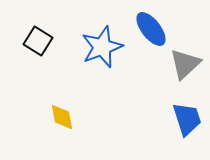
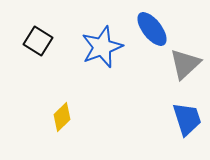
blue ellipse: moved 1 px right
yellow diamond: rotated 56 degrees clockwise
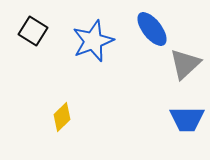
black square: moved 5 px left, 10 px up
blue star: moved 9 px left, 6 px up
blue trapezoid: rotated 108 degrees clockwise
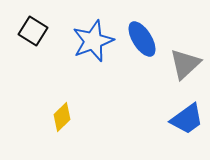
blue ellipse: moved 10 px left, 10 px down; rotated 6 degrees clockwise
blue trapezoid: rotated 36 degrees counterclockwise
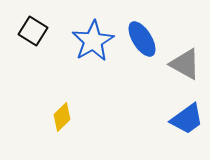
blue star: rotated 9 degrees counterclockwise
gray triangle: rotated 48 degrees counterclockwise
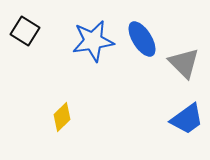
black square: moved 8 px left
blue star: rotated 21 degrees clockwise
gray triangle: moved 1 px left, 1 px up; rotated 16 degrees clockwise
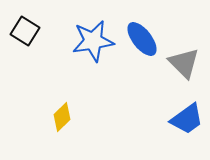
blue ellipse: rotated 6 degrees counterclockwise
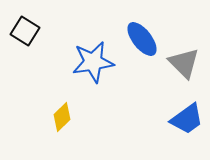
blue star: moved 21 px down
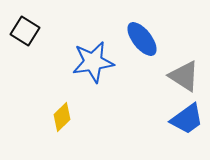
gray triangle: moved 13 px down; rotated 12 degrees counterclockwise
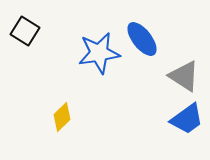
blue star: moved 6 px right, 9 px up
